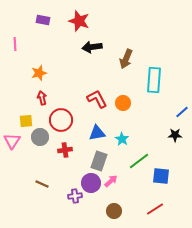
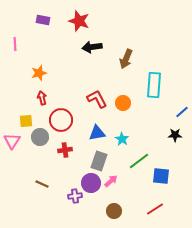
cyan rectangle: moved 5 px down
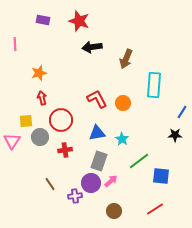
blue line: rotated 16 degrees counterclockwise
brown line: moved 8 px right; rotated 32 degrees clockwise
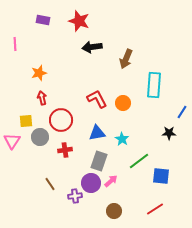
black star: moved 6 px left, 2 px up
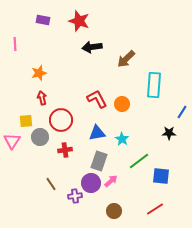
brown arrow: rotated 24 degrees clockwise
orange circle: moved 1 px left, 1 px down
brown line: moved 1 px right
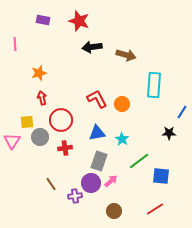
brown arrow: moved 4 px up; rotated 120 degrees counterclockwise
yellow square: moved 1 px right, 1 px down
red cross: moved 2 px up
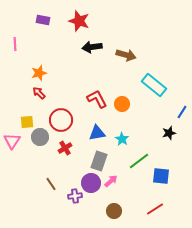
cyan rectangle: rotated 55 degrees counterclockwise
red arrow: moved 3 px left, 5 px up; rotated 32 degrees counterclockwise
black star: rotated 16 degrees counterclockwise
red cross: rotated 24 degrees counterclockwise
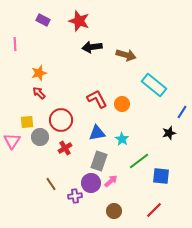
purple rectangle: rotated 16 degrees clockwise
red line: moved 1 px left, 1 px down; rotated 12 degrees counterclockwise
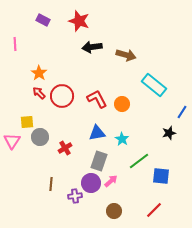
orange star: rotated 21 degrees counterclockwise
red circle: moved 1 px right, 24 px up
brown line: rotated 40 degrees clockwise
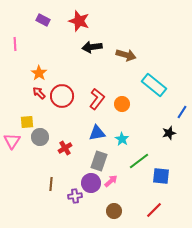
red L-shape: rotated 65 degrees clockwise
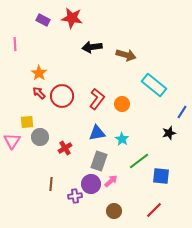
red star: moved 7 px left, 3 px up; rotated 10 degrees counterclockwise
purple circle: moved 1 px down
